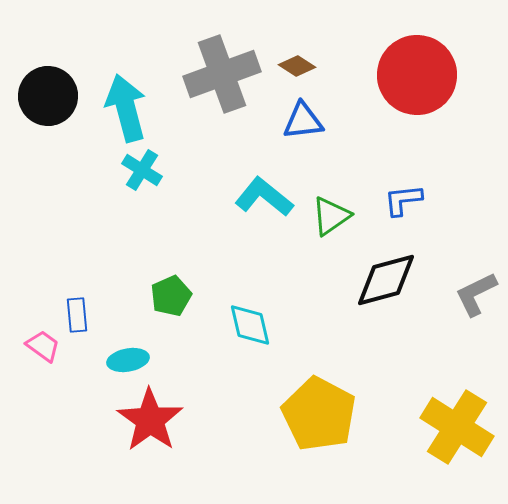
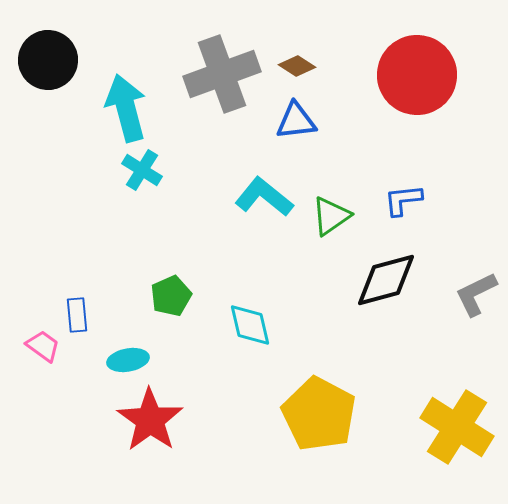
black circle: moved 36 px up
blue triangle: moved 7 px left
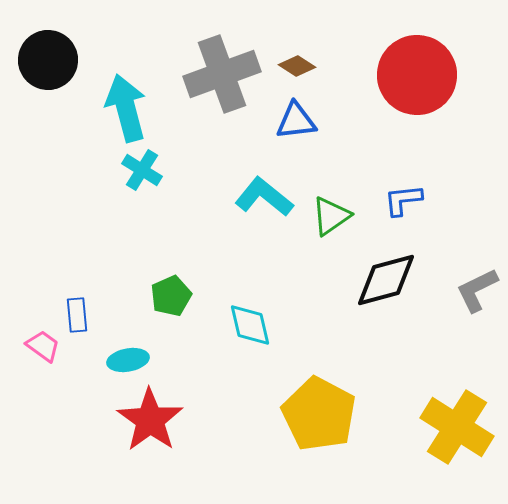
gray L-shape: moved 1 px right, 4 px up
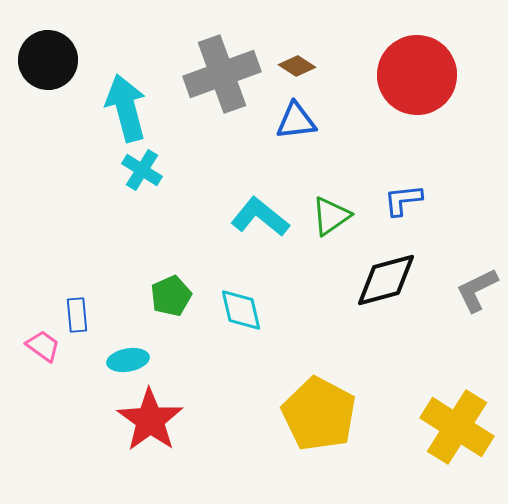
cyan L-shape: moved 4 px left, 20 px down
cyan diamond: moved 9 px left, 15 px up
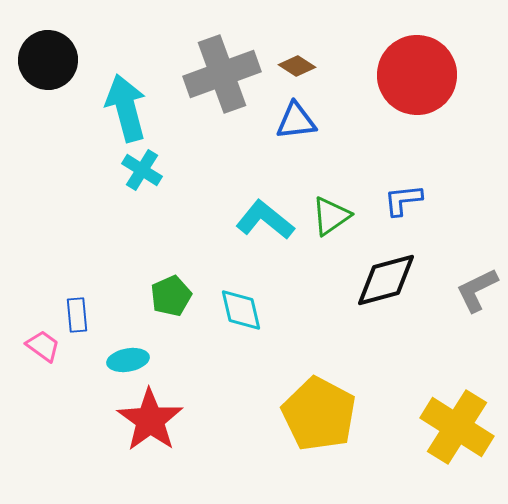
cyan L-shape: moved 5 px right, 3 px down
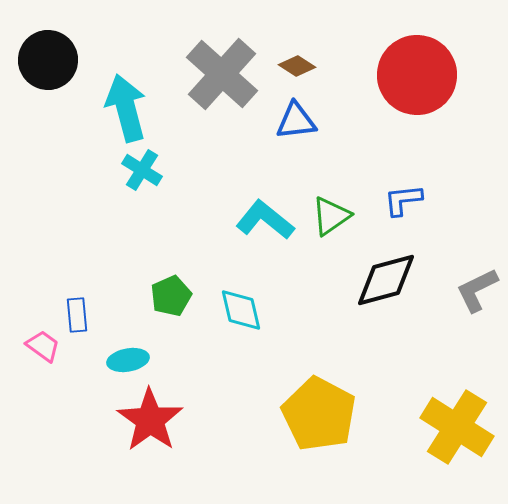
gray cross: rotated 28 degrees counterclockwise
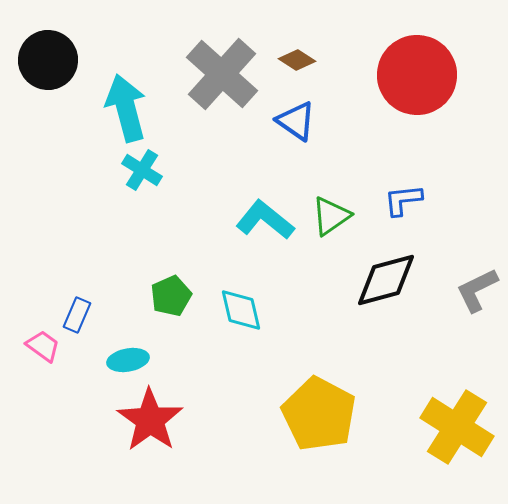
brown diamond: moved 6 px up
blue triangle: rotated 42 degrees clockwise
blue rectangle: rotated 28 degrees clockwise
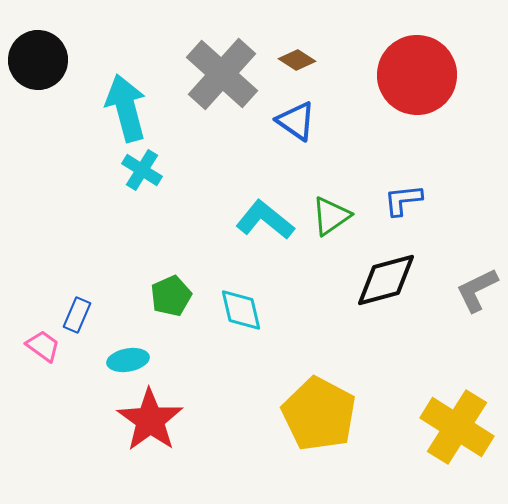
black circle: moved 10 px left
